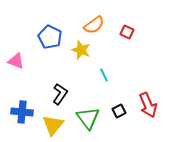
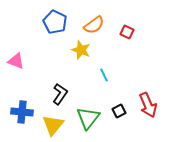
blue pentagon: moved 5 px right, 15 px up
green triangle: rotated 15 degrees clockwise
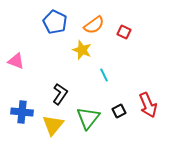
red square: moved 3 px left
yellow star: moved 1 px right
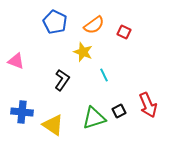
yellow star: moved 1 px right, 2 px down
black L-shape: moved 2 px right, 14 px up
green triangle: moved 6 px right; rotated 35 degrees clockwise
yellow triangle: rotated 35 degrees counterclockwise
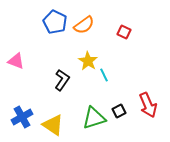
orange semicircle: moved 10 px left
yellow star: moved 5 px right, 9 px down; rotated 12 degrees clockwise
blue cross: moved 5 px down; rotated 35 degrees counterclockwise
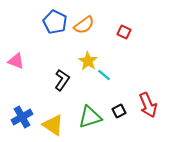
cyan line: rotated 24 degrees counterclockwise
green triangle: moved 4 px left, 1 px up
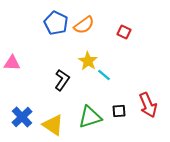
blue pentagon: moved 1 px right, 1 px down
pink triangle: moved 4 px left, 2 px down; rotated 18 degrees counterclockwise
black square: rotated 24 degrees clockwise
blue cross: rotated 15 degrees counterclockwise
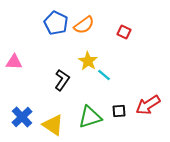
pink triangle: moved 2 px right, 1 px up
red arrow: rotated 80 degrees clockwise
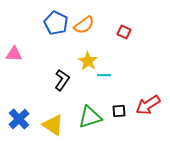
pink triangle: moved 8 px up
cyan line: rotated 40 degrees counterclockwise
blue cross: moved 3 px left, 2 px down
